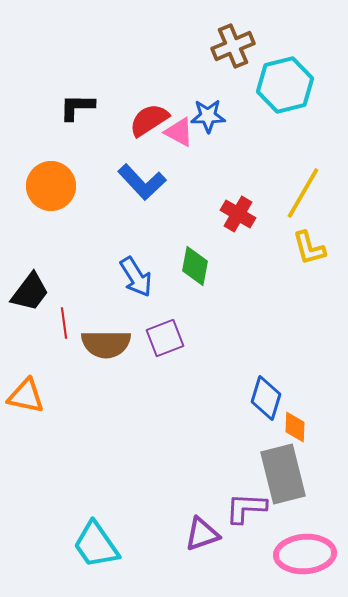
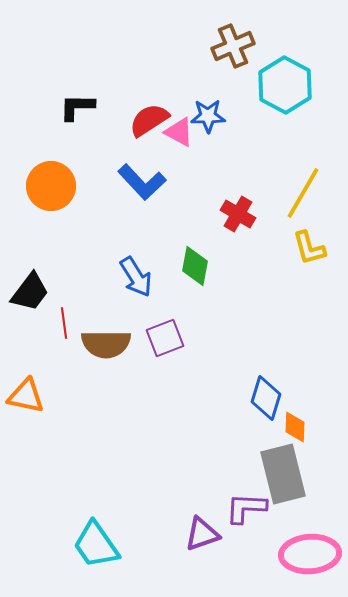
cyan hexagon: rotated 18 degrees counterclockwise
pink ellipse: moved 5 px right
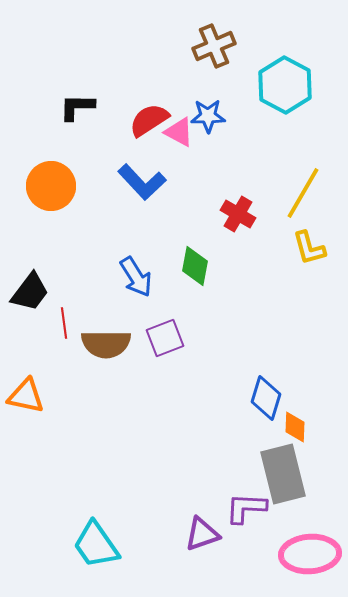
brown cross: moved 19 px left
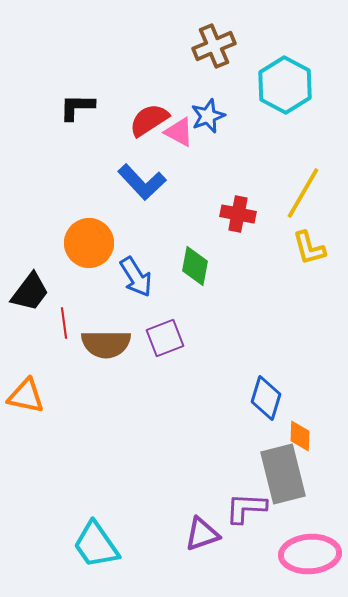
blue star: rotated 20 degrees counterclockwise
orange circle: moved 38 px right, 57 px down
red cross: rotated 20 degrees counterclockwise
orange diamond: moved 5 px right, 9 px down
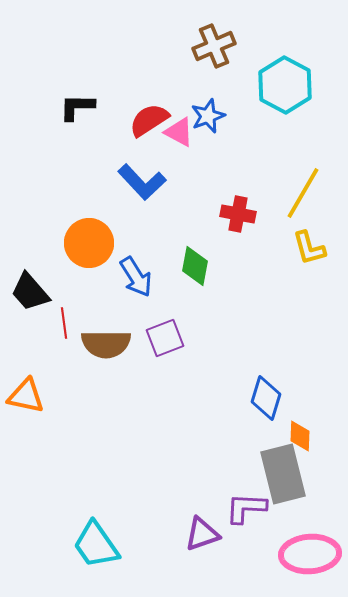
black trapezoid: rotated 102 degrees clockwise
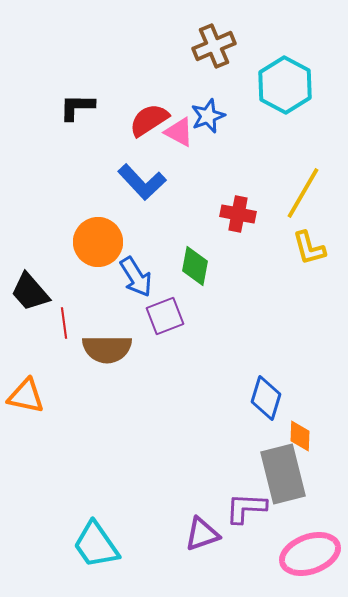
orange circle: moved 9 px right, 1 px up
purple square: moved 22 px up
brown semicircle: moved 1 px right, 5 px down
pink ellipse: rotated 16 degrees counterclockwise
